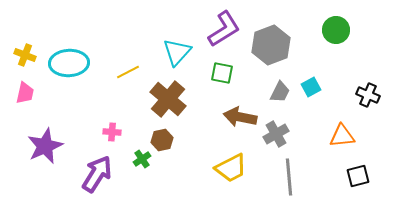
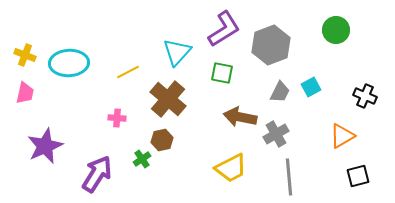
black cross: moved 3 px left, 1 px down
pink cross: moved 5 px right, 14 px up
orange triangle: rotated 24 degrees counterclockwise
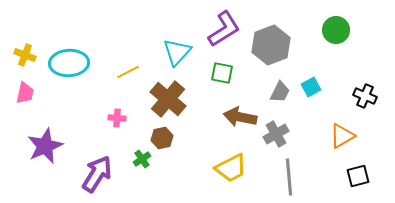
brown hexagon: moved 2 px up
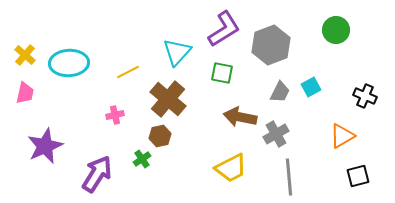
yellow cross: rotated 20 degrees clockwise
pink cross: moved 2 px left, 3 px up; rotated 18 degrees counterclockwise
brown hexagon: moved 2 px left, 2 px up
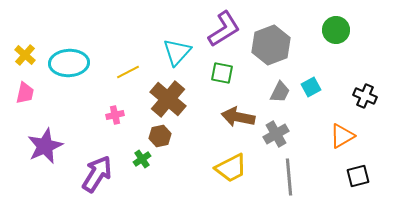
brown arrow: moved 2 px left
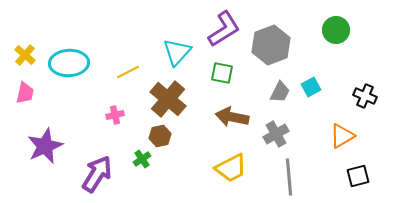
brown arrow: moved 6 px left
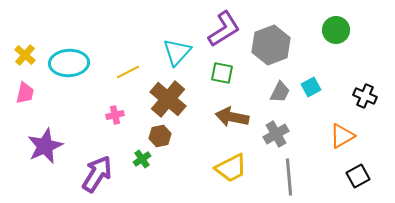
black square: rotated 15 degrees counterclockwise
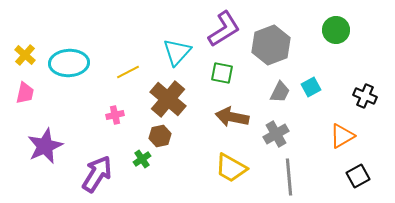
yellow trapezoid: rotated 56 degrees clockwise
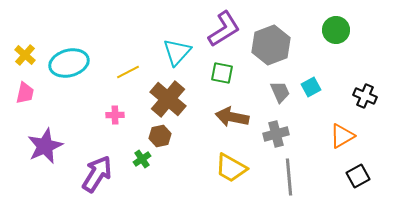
cyan ellipse: rotated 12 degrees counterclockwise
gray trapezoid: rotated 50 degrees counterclockwise
pink cross: rotated 12 degrees clockwise
gray cross: rotated 15 degrees clockwise
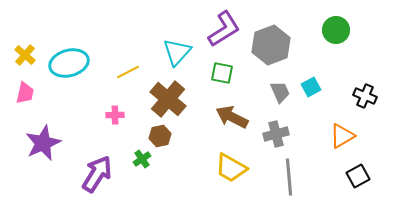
brown arrow: rotated 16 degrees clockwise
purple star: moved 2 px left, 3 px up
